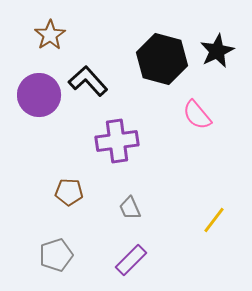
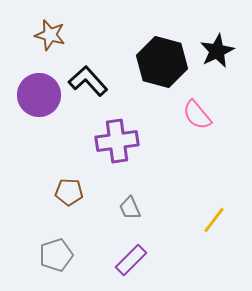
brown star: rotated 24 degrees counterclockwise
black hexagon: moved 3 px down
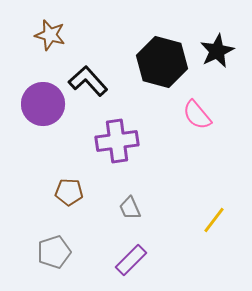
purple circle: moved 4 px right, 9 px down
gray pentagon: moved 2 px left, 3 px up
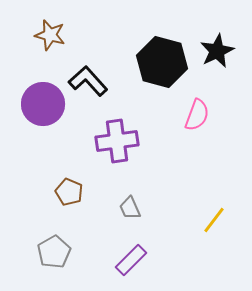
pink semicircle: rotated 120 degrees counterclockwise
brown pentagon: rotated 20 degrees clockwise
gray pentagon: rotated 12 degrees counterclockwise
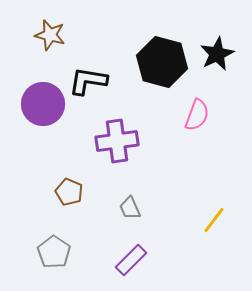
black star: moved 3 px down
black L-shape: rotated 39 degrees counterclockwise
gray pentagon: rotated 8 degrees counterclockwise
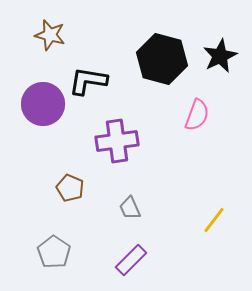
black star: moved 3 px right, 2 px down
black hexagon: moved 3 px up
brown pentagon: moved 1 px right, 4 px up
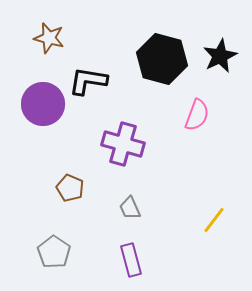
brown star: moved 1 px left, 3 px down
purple cross: moved 6 px right, 3 px down; rotated 24 degrees clockwise
purple rectangle: rotated 60 degrees counterclockwise
